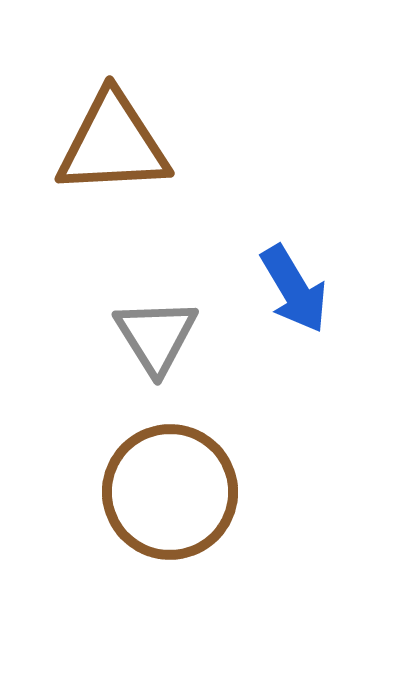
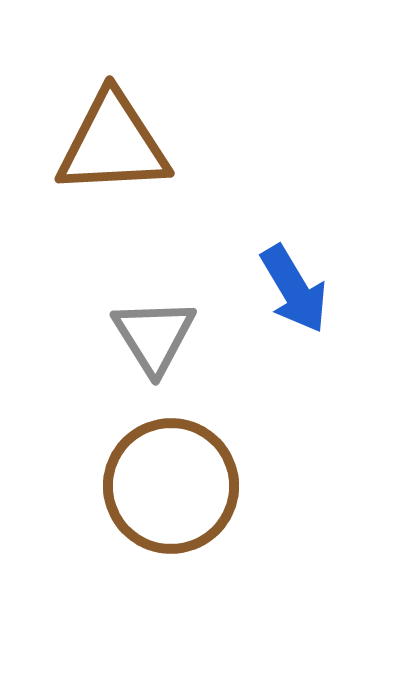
gray triangle: moved 2 px left
brown circle: moved 1 px right, 6 px up
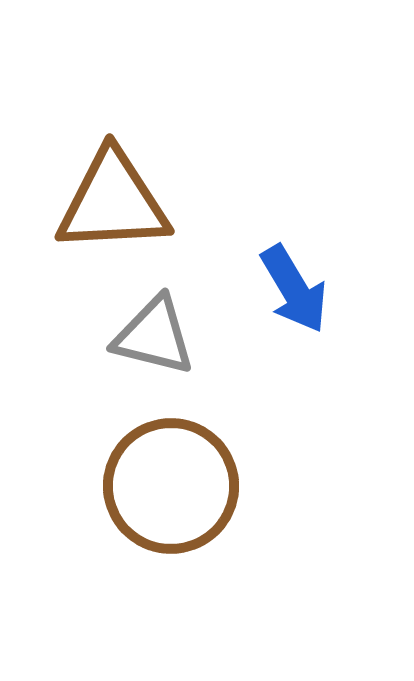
brown triangle: moved 58 px down
gray triangle: rotated 44 degrees counterclockwise
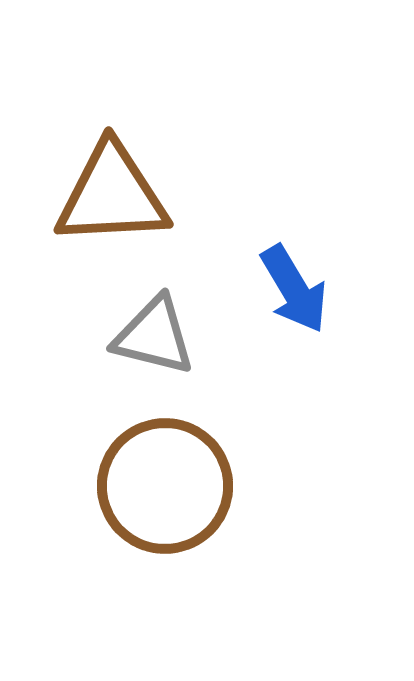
brown triangle: moved 1 px left, 7 px up
brown circle: moved 6 px left
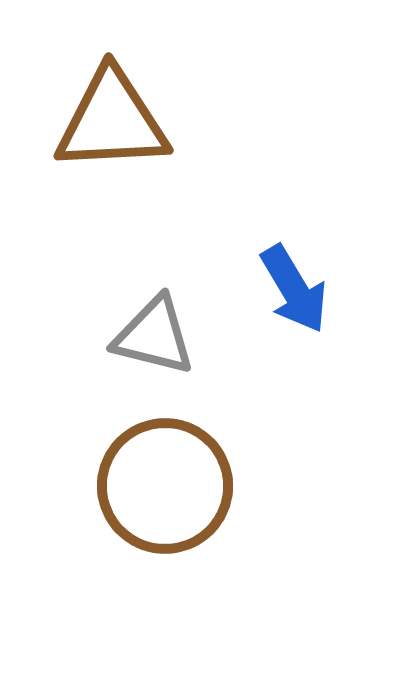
brown triangle: moved 74 px up
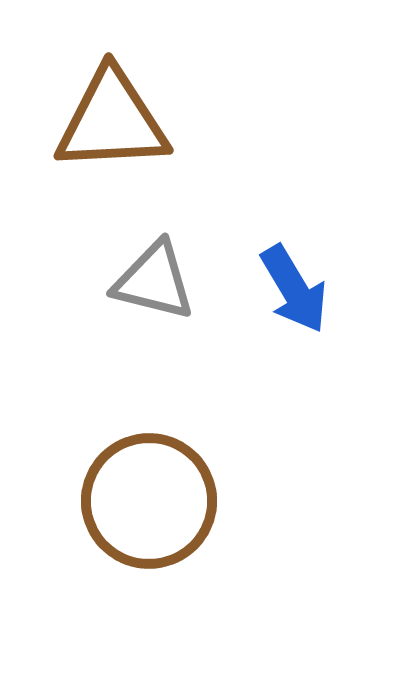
gray triangle: moved 55 px up
brown circle: moved 16 px left, 15 px down
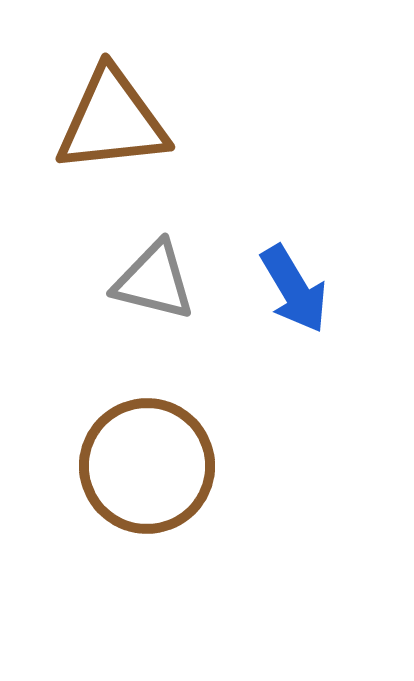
brown triangle: rotated 3 degrees counterclockwise
brown circle: moved 2 px left, 35 px up
